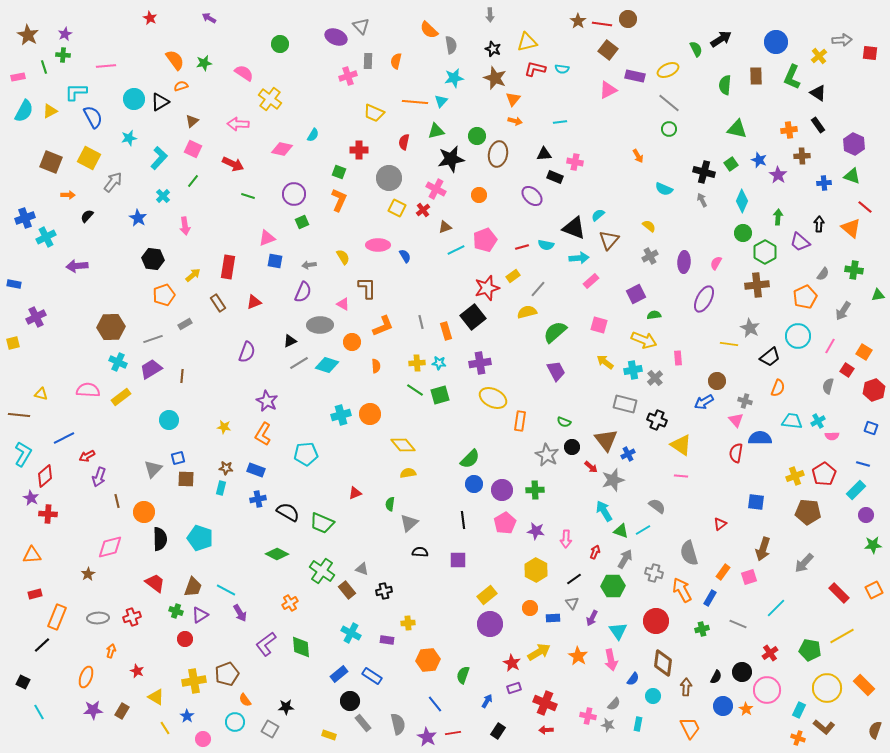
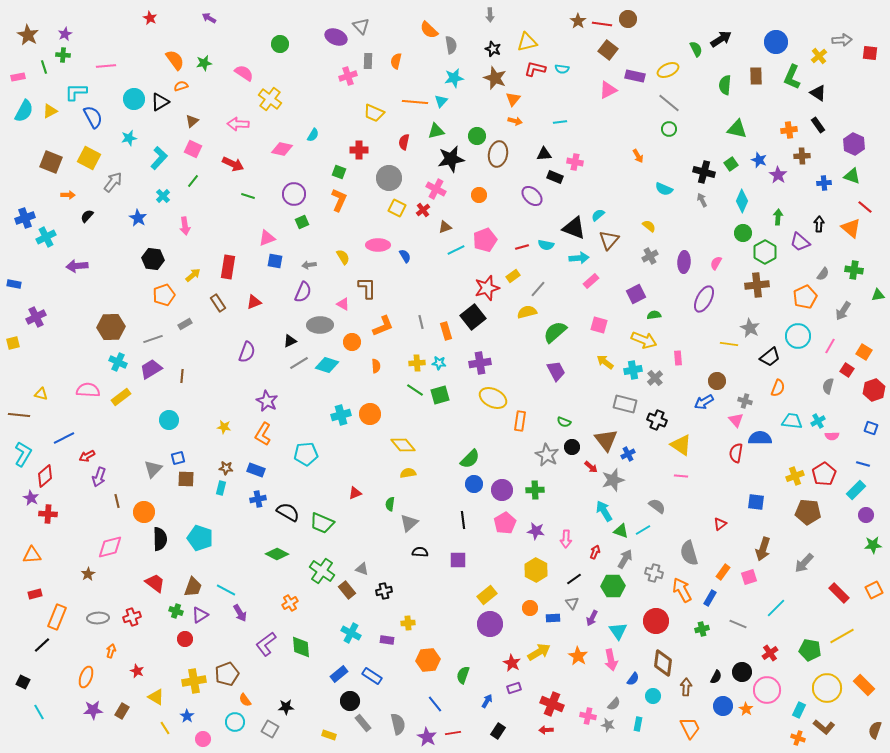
red cross at (545, 703): moved 7 px right, 1 px down
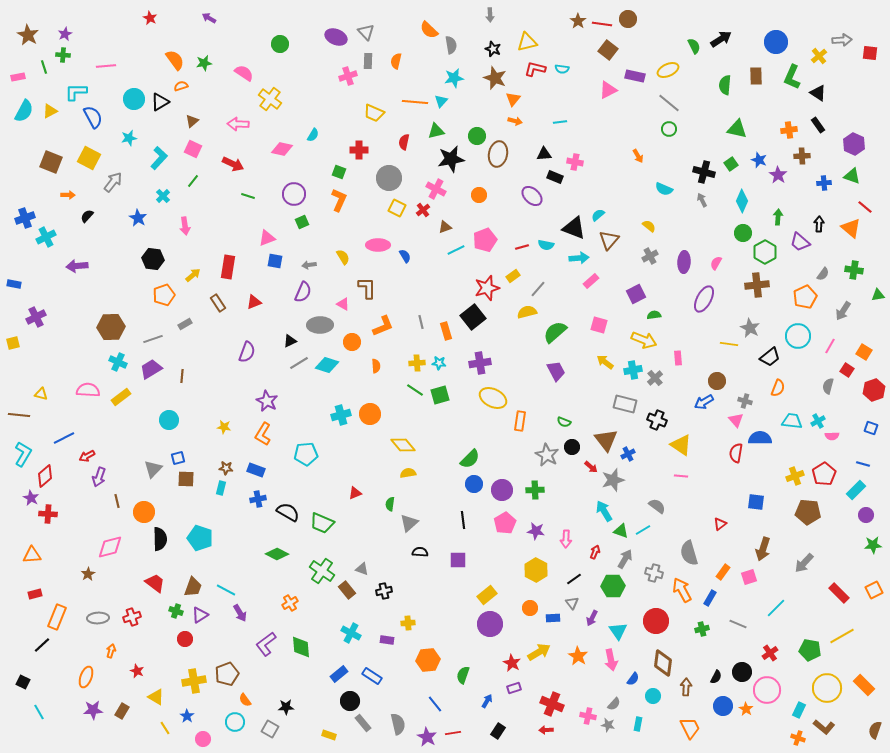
gray triangle at (361, 26): moved 5 px right, 6 px down
green semicircle at (696, 49): moved 2 px left, 3 px up
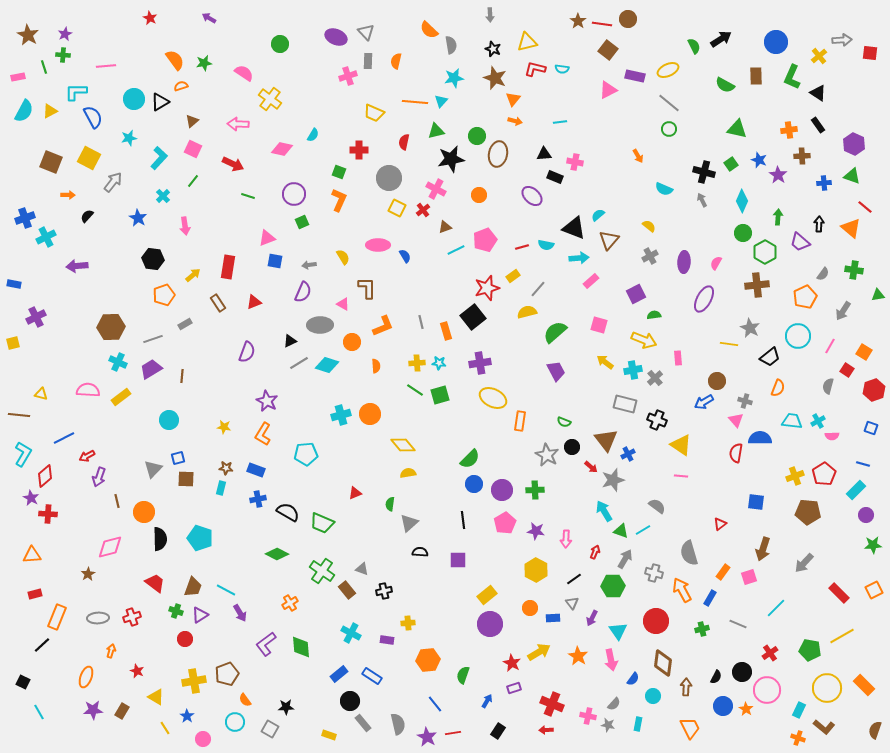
green semicircle at (725, 85): rotated 66 degrees counterclockwise
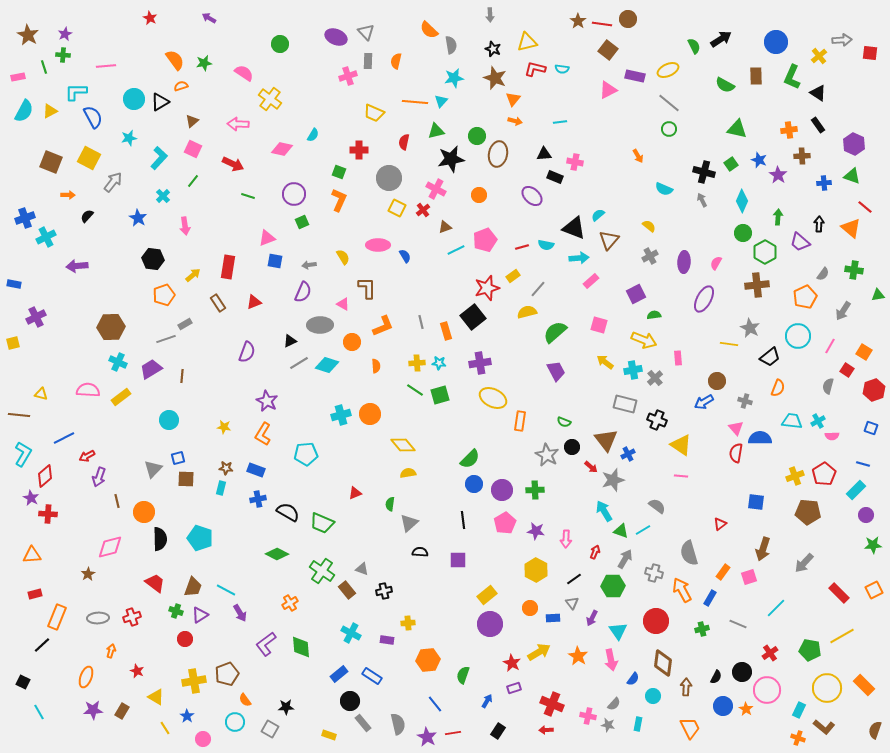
gray line at (153, 339): moved 13 px right
pink triangle at (736, 420): moved 8 px down
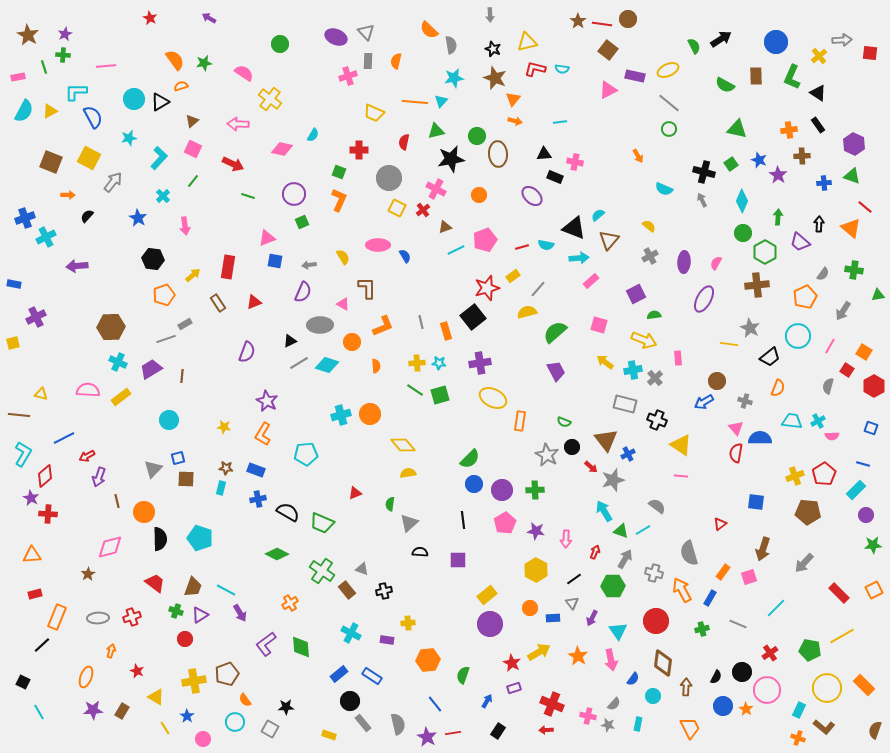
brown ellipse at (498, 154): rotated 15 degrees counterclockwise
red hexagon at (874, 390): moved 4 px up; rotated 10 degrees counterclockwise
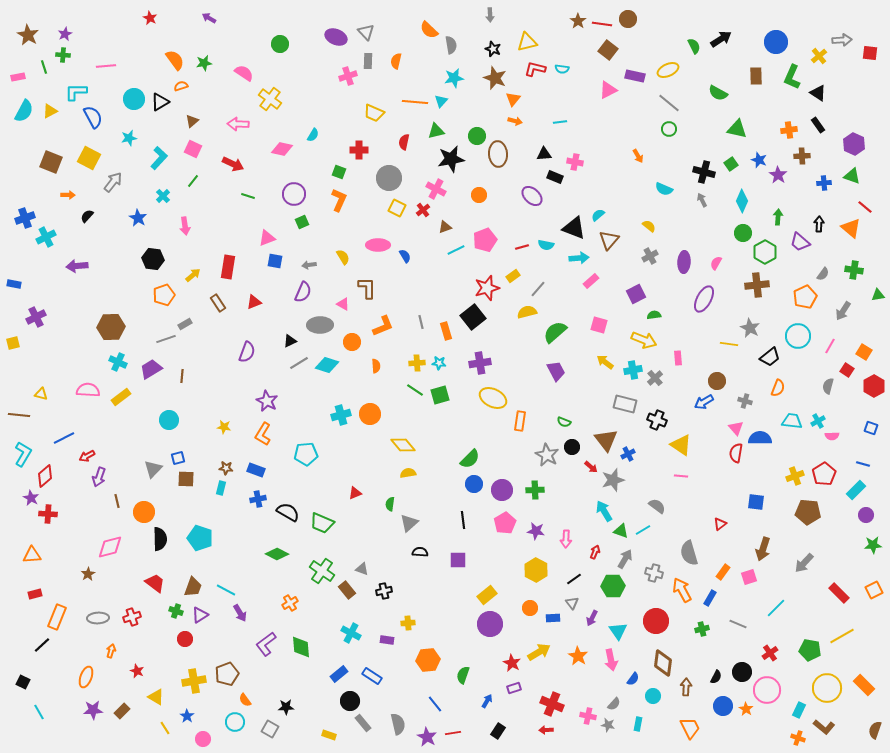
green semicircle at (725, 85): moved 7 px left, 8 px down
brown rectangle at (122, 711): rotated 14 degrees clockwise
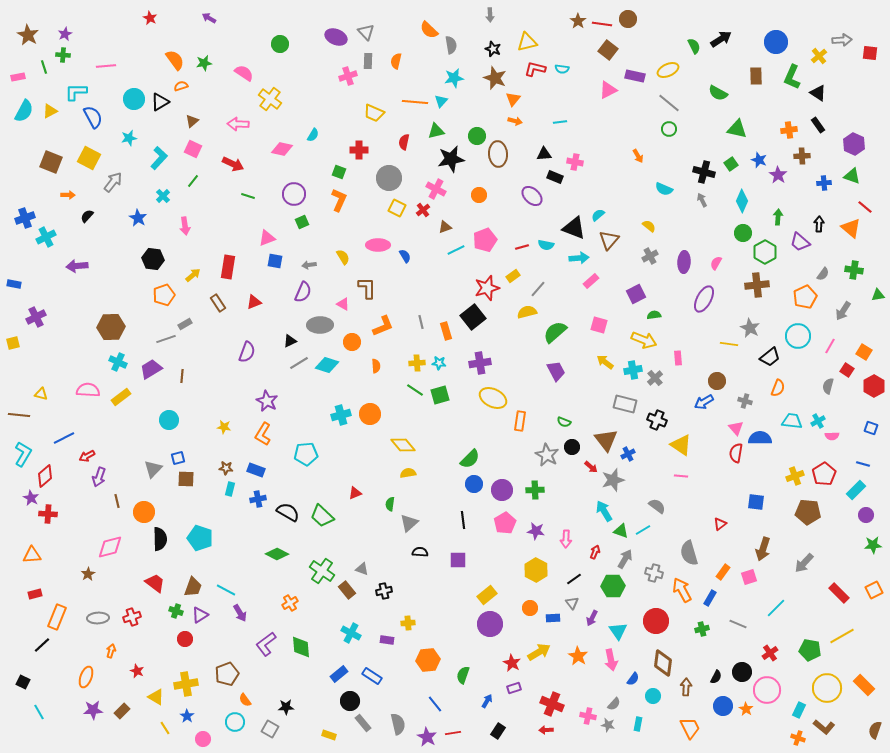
cyan rectangle at (221, 488): moved 9 px right, 1 px down
green trapezoid at (322, 523): moved 7 px up; rotated 20 degrees clockwise
yellow cross at (194, 681): moved 8 px left, 3 px down
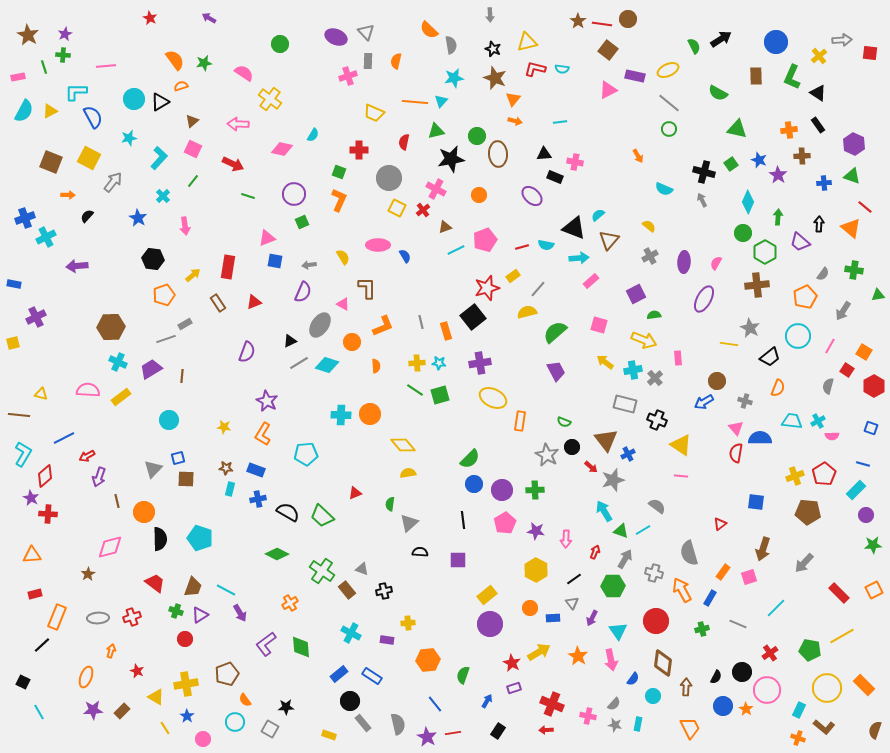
cyan diamond at (742, 201): moved 6 px right, 1 px down
gray ellipse at (320, 325): rotated 55 degrees counterclockwise
cyan cross at (341, 415): rotated 18 degrees clockwise
gray star at (608, 725): moved 7 px right
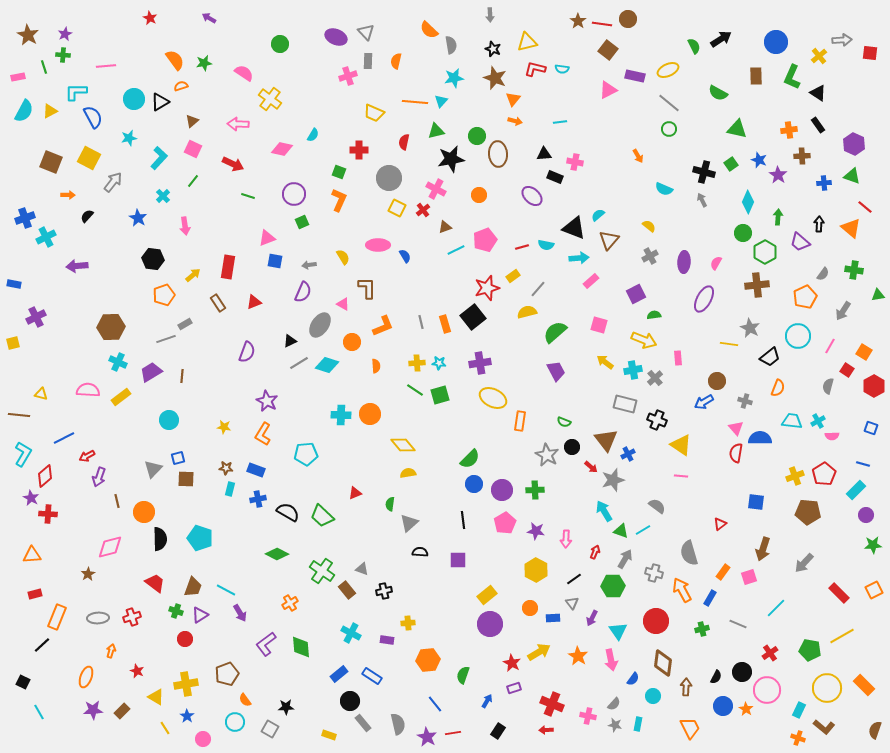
orange rectangle at (446, 331): moved 1 px left, 7 px up
purple trapezoid at (151, 369): moved 3 px down
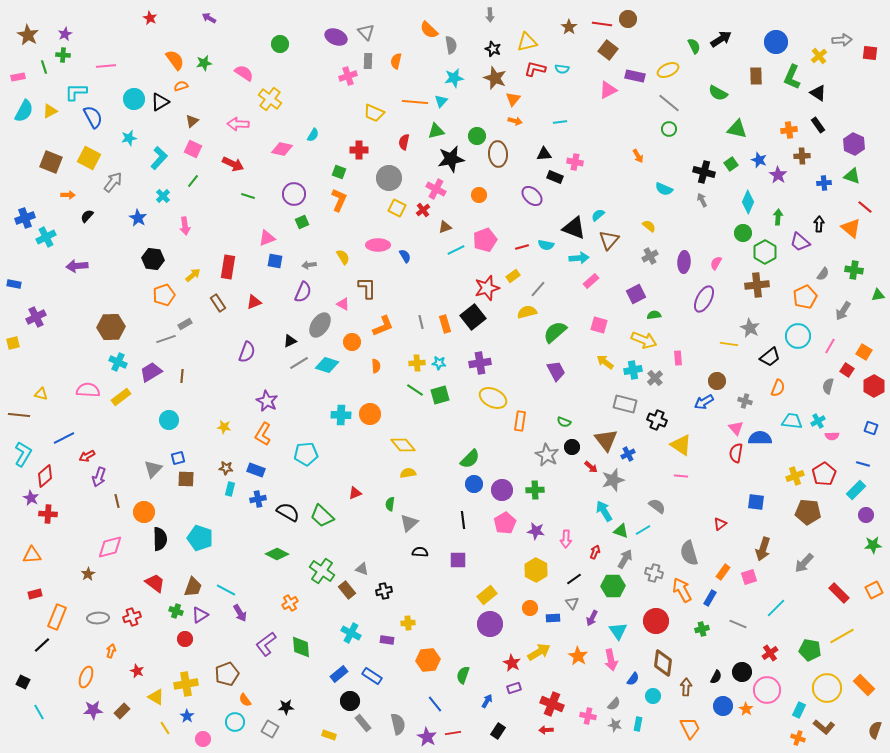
brown star at (578, 21): moved 9 px left, 6 px down
